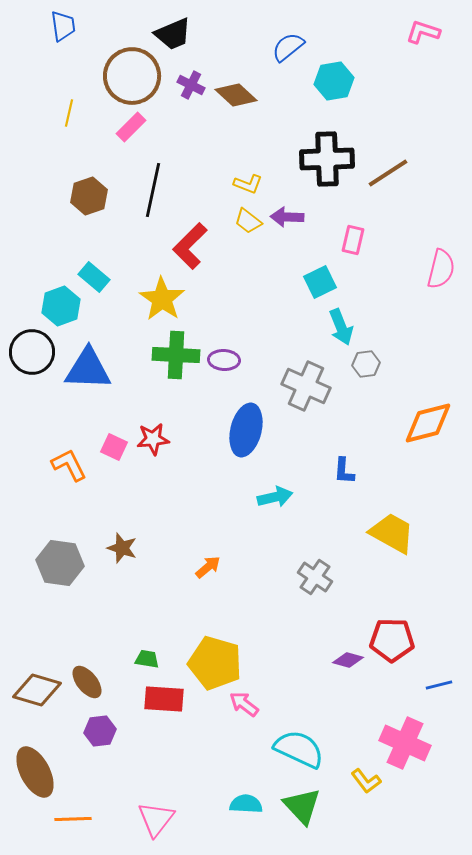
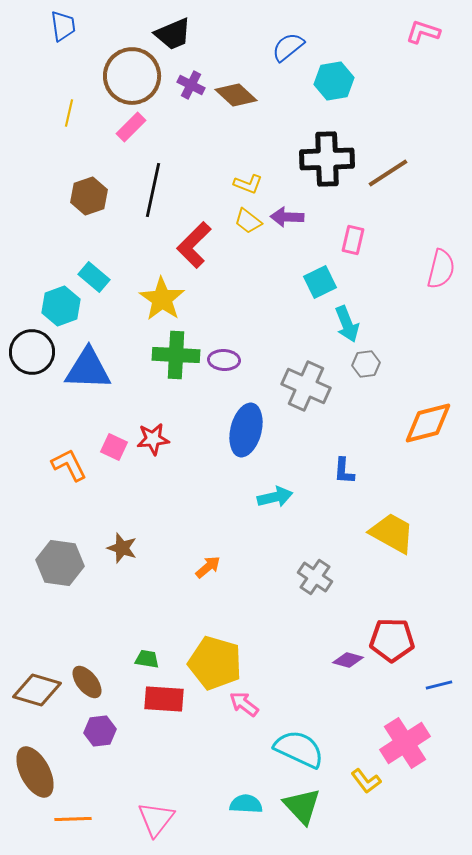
red L-shape at (190, 246): moved 4 px right, 1 px up
cyan arrow at (341, 327): moved 6 px right, 3 px up
pink cross at (405, 743): rotated 33 degrees clockwise
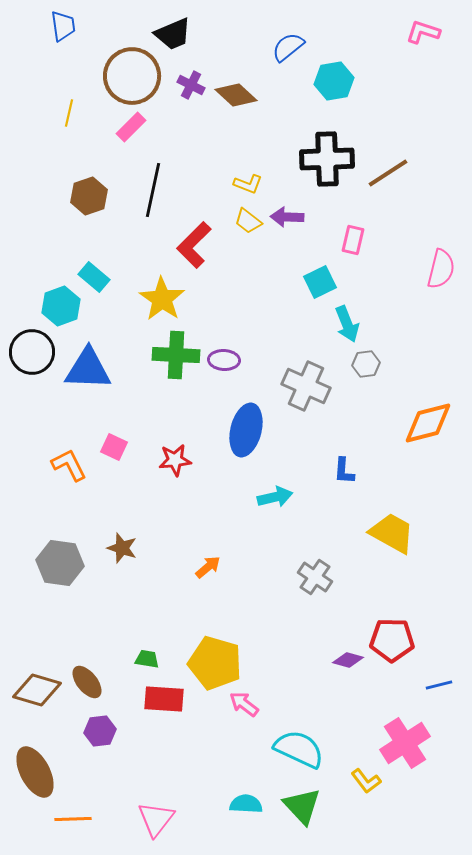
red star at (153, 439): moved 22 px right, 21 px down
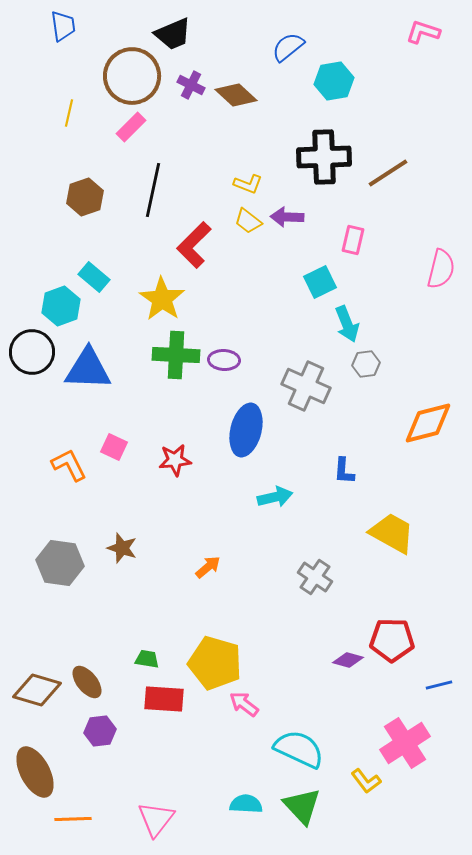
black cross at (327, 159): moved 3 px left, 2 px up
brown hexagon at (89, 196): moved 4 px left, 1 px down
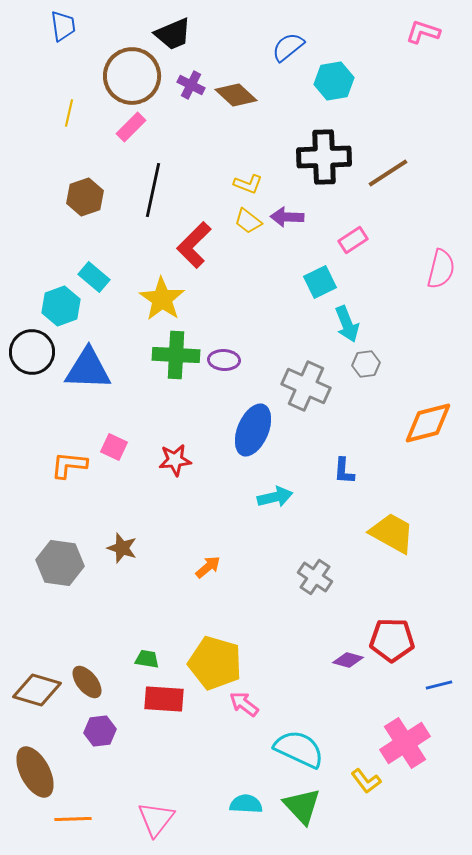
pink rectangle at (353, 240): rotated 44 degrees clockwise
blue ellipse at (246, 430): moved 7 px right; rotated 9 degrees clockwise
orange L-shape at (69, 465): rotated 57 degrees counterclockwise
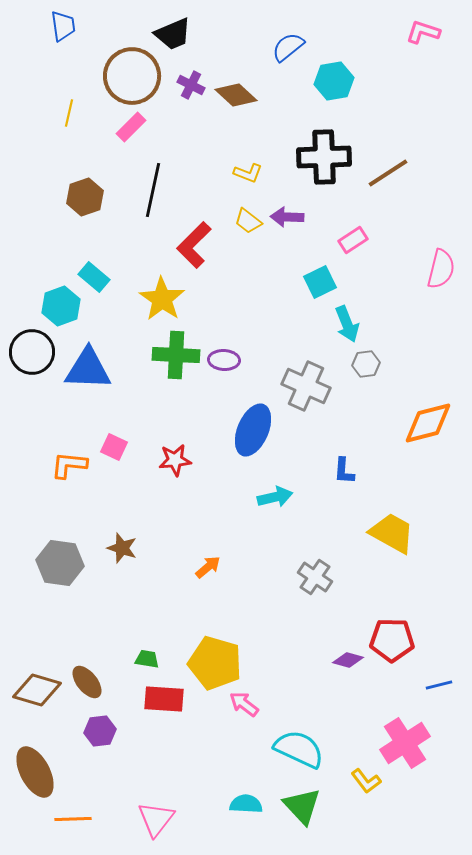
yellow L-shape at (248, 184): moved 11 px up
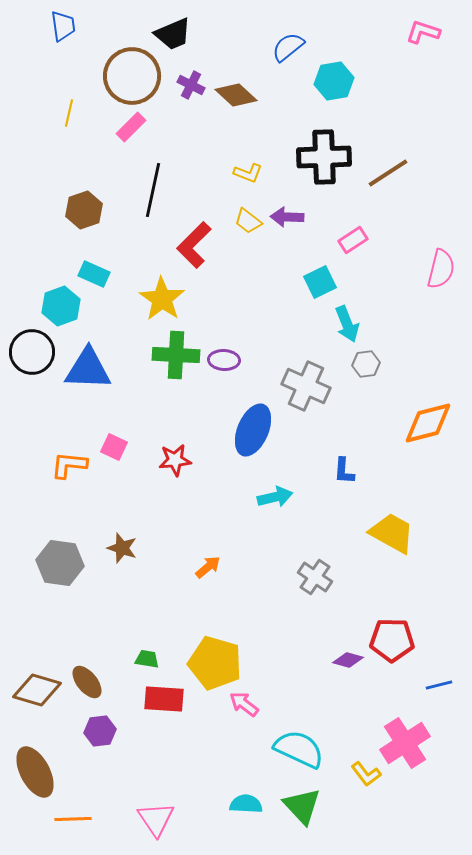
brown hexagon at (85, 197): moved 1 px left, 13 px down
cyan rectangle at (94, 277): moved 3 px up; rotated 16 degrees counterclockwise
yellow L-shape at (366, 781): moved 7 px up
pink triangle at (156, 819): rotated 12 degrees counterclockwise
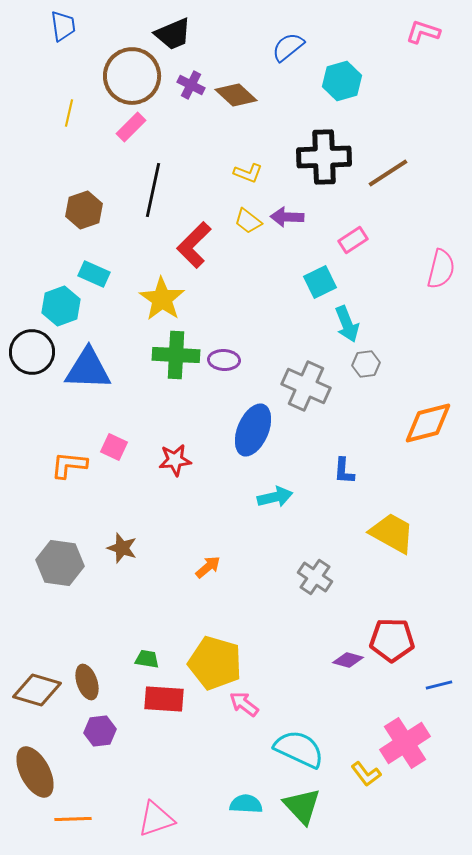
cyan hexagon at (334, 81): moved 8 px right; rotated 6 degrees counterclockwise
brown ellipse at (87, 682): rotated 20 degrees clockwise
pink triangle at (156, 819): rotated 45 degrees clockwise
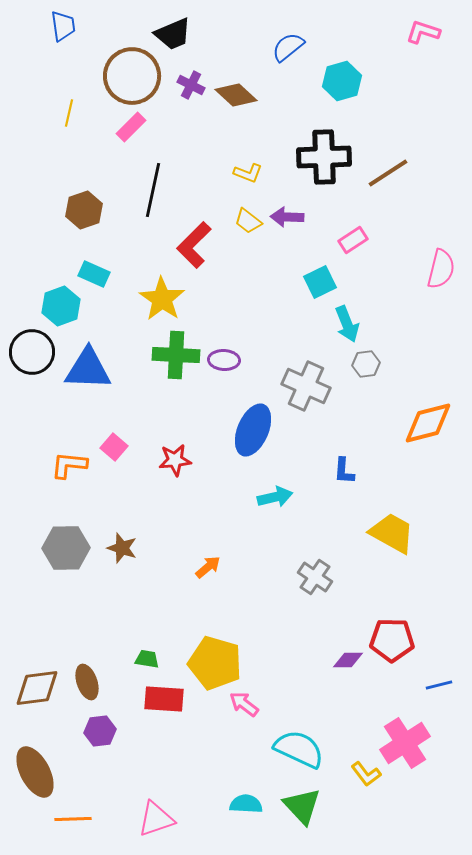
pink square at (114, 447): rotated 16 degrees clockwise
gray hexagon at (60, 563): moved 6 px right, 15 px up; rotated 9 degrees counterclockwise
purple diamond at (348, 660): rotated 16 degrees counterclockwise
brown diamond at (37, 690): moved 2 px up; rotated 24 degrees counterclockwise
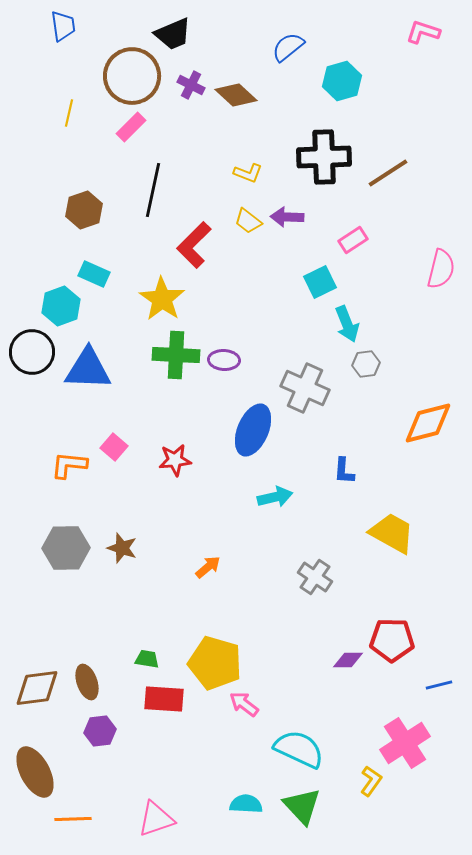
gray cross at (306, 386): moved 1 px left, 2 px down
yellow L-shape at (366, 774): moved 5 px right, 7 px down; rotated 108 degrees counterclockwise
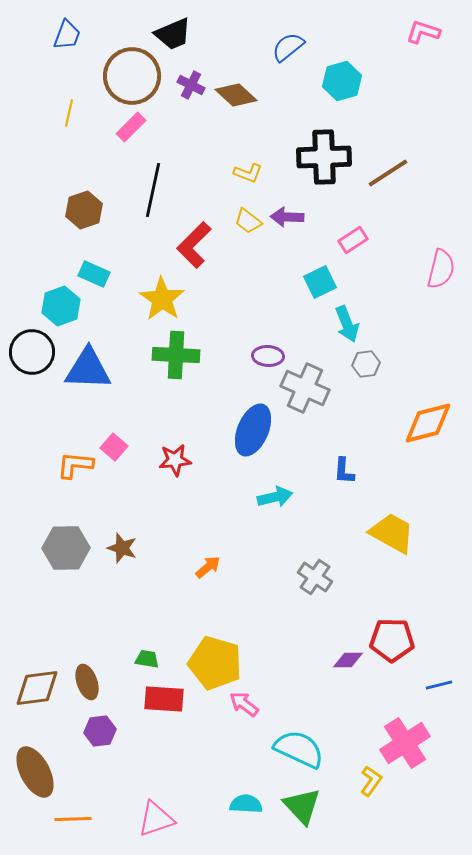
blue trapezoid at (63, 26): moved 4 px right, 9 px down; rotated 28 degrees clockwise
purple ellipse at (224, 360): moved 44 px right, 4 px up
orange L-shape at (69, 465): moved 6 px right
